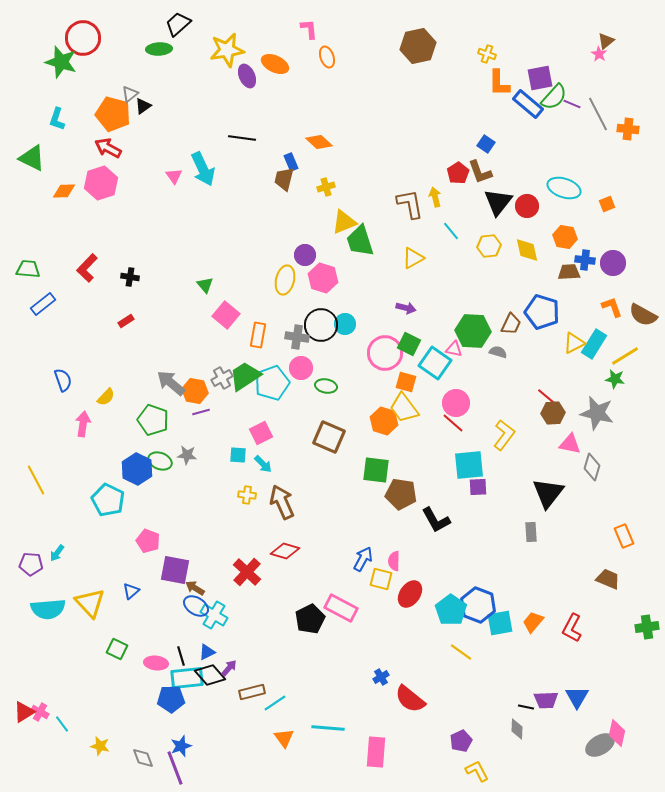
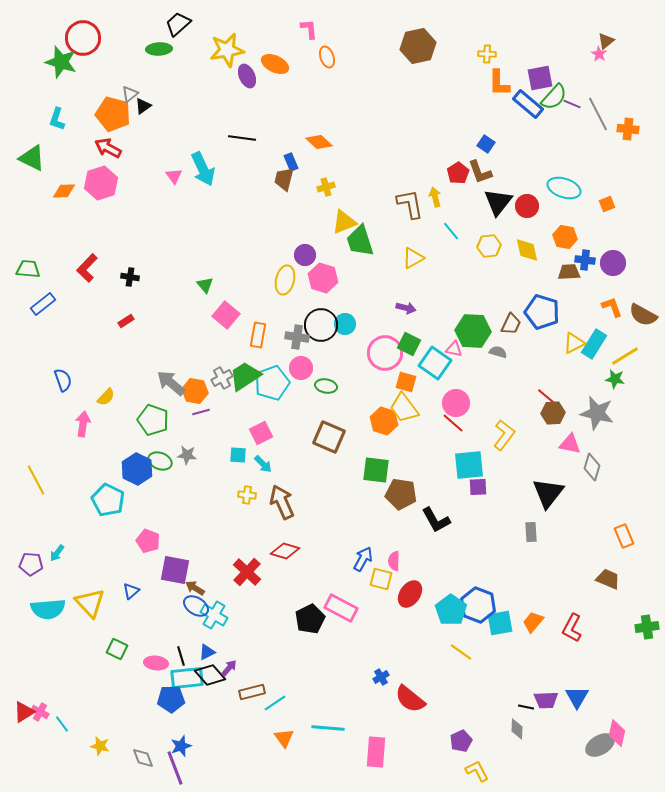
yellow cross at (487, 54): rotated 18 degrees counterclockwise
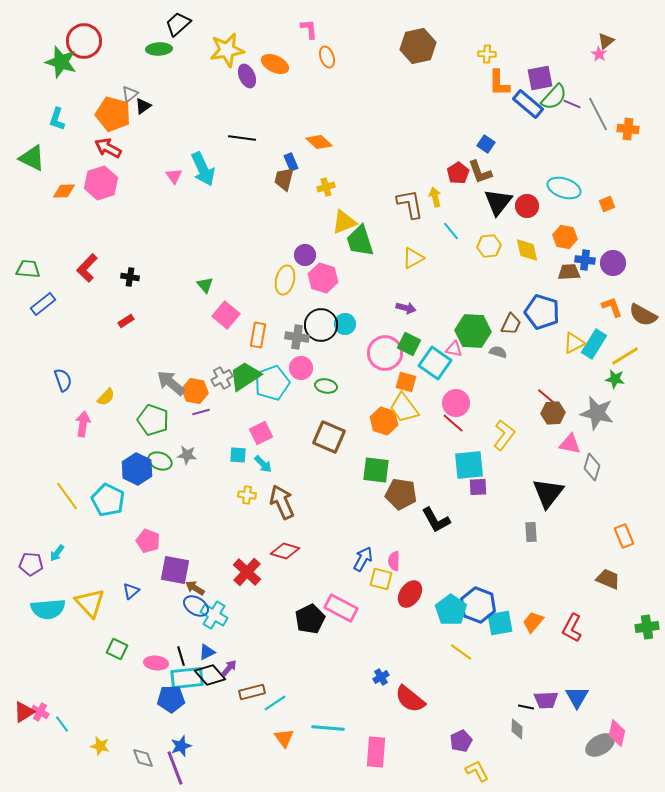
red circle at (83, 38): moved 1 px right, 3 px down
yellow line at (36, 480): moved 31 px right, 16 px down; rotated 8 degrees counterclockwise
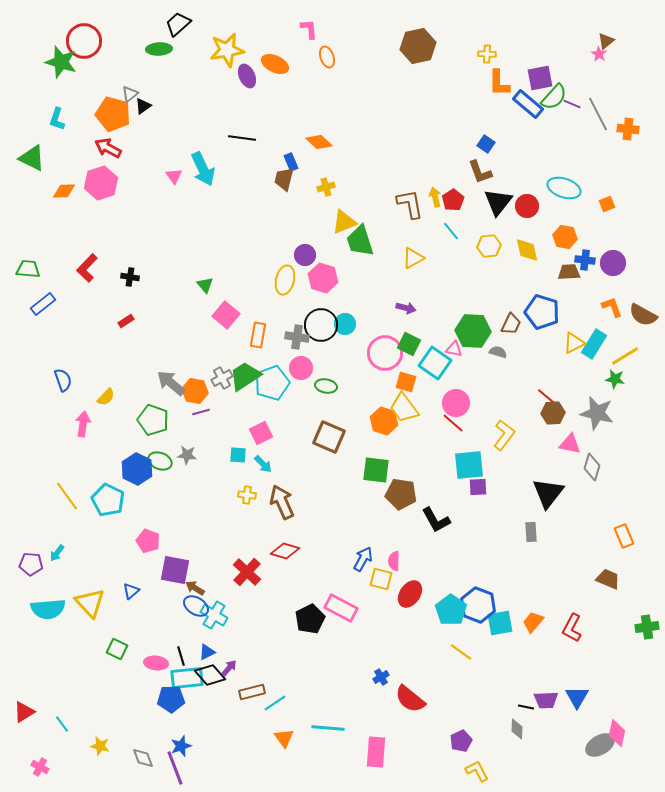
red pentagon at (458, 173): moved 5 px left, 27 px down
pink cross at (40, 712): moved 55 px down
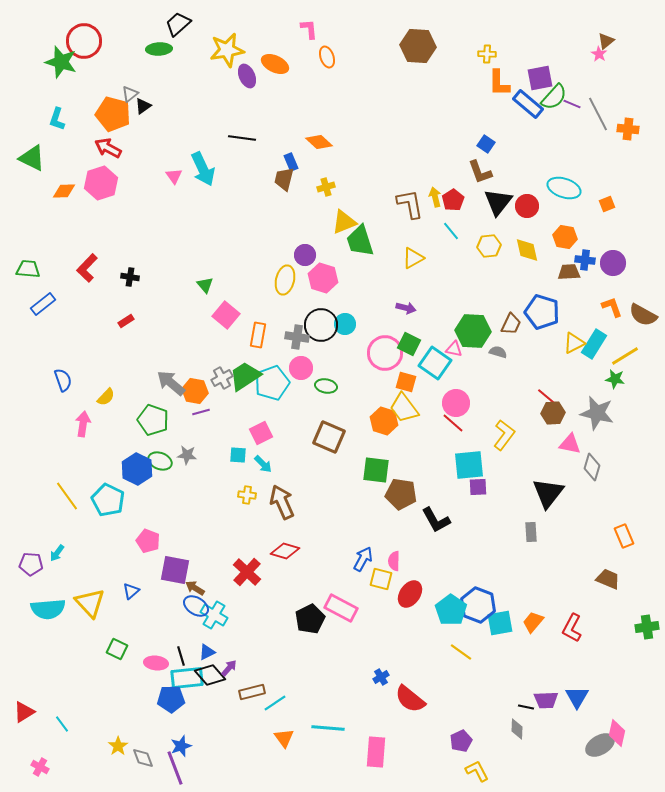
brown hexagon at (418, 46): rotated 16 degrees clockwise
yellow star at (100, 746): moved 18 px right; rotated 24 degrees clockwise
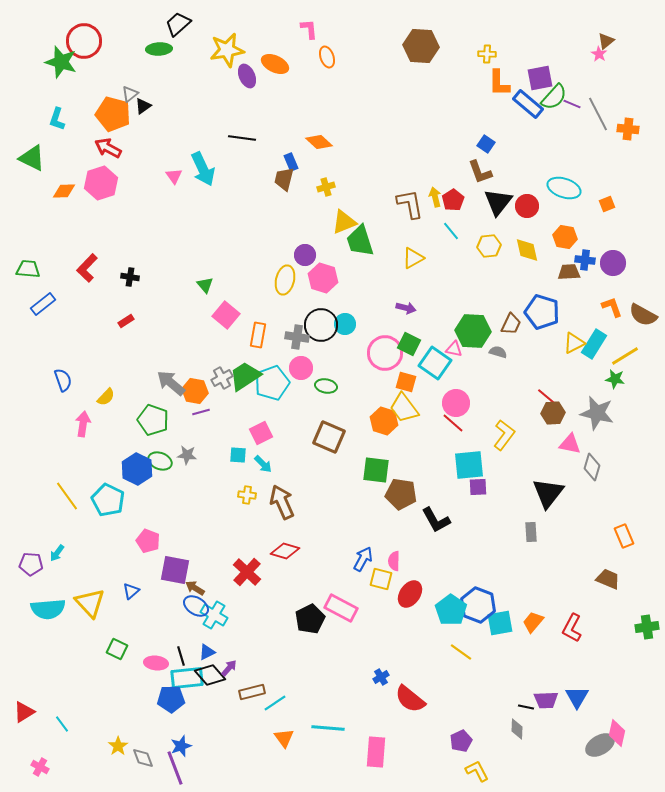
brown hexagon at (418, 46): moved 3 px right
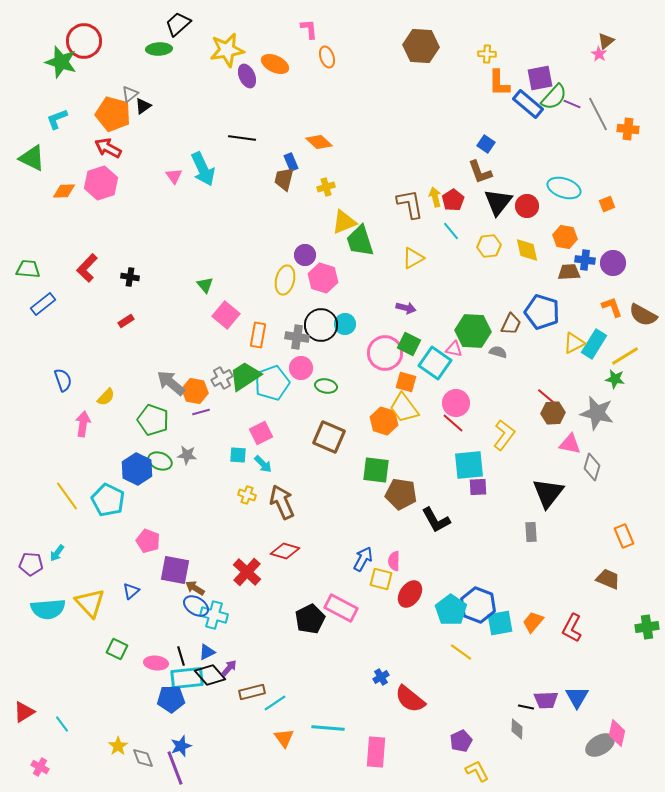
cyan L-shape at (57, 119): rotated 50 degrees clockwise
yellow cross at (247, 495): rotated 12 degrees clockwise
cyan cross at (214, 615): rotated 16 degrees counterclockwise
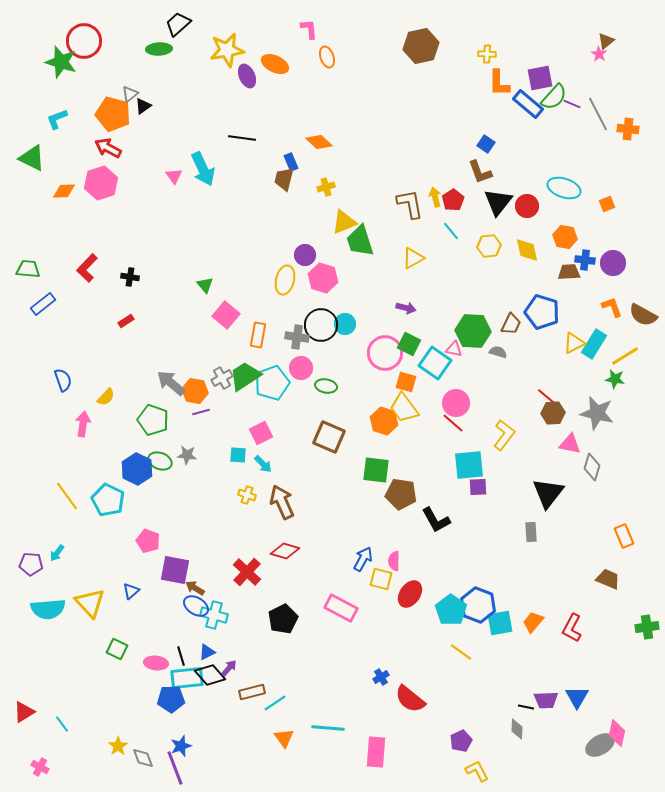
brown hexagon at (421, 46): rotated 16 degrees counterclockwise
black pentagon at (310, 619): moved 27 px left
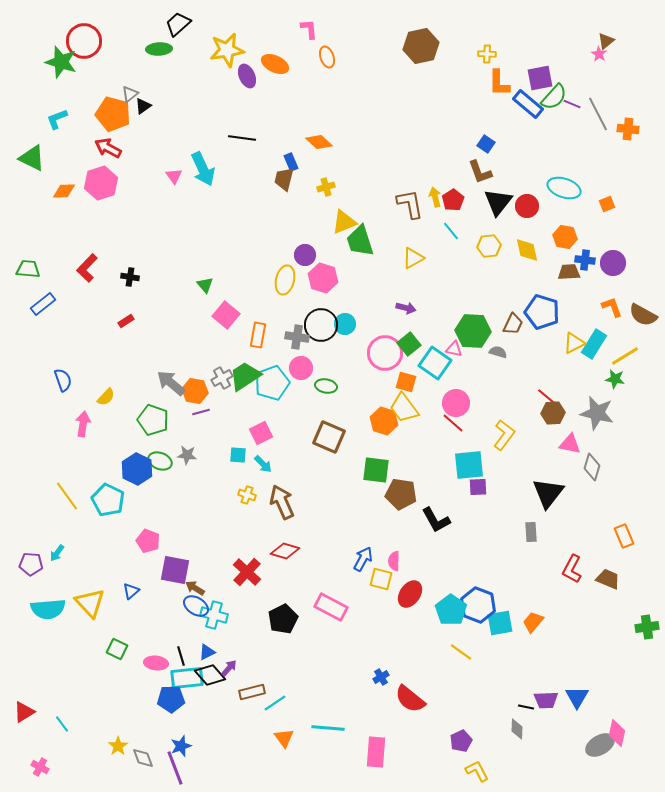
brown trapezoid at (511, 324): moved 2 px right
green square at (409, 344): rotated 25 degrees clockwise
pink rectangle at (341, 608): moved 10 px left, 1 px up
red L-shape at (572, 628): moved 59 px up
